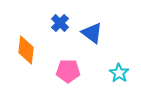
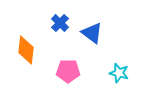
cyan star: rotated 18 degrees counterclockwise
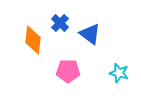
blue triangle: moved 2 px left, 1 px down
orange diamond: moved 7 px right, 10 px up
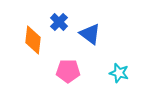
blue cross: moved 1 px left, 1 px up
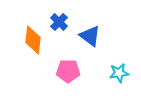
blue triangle: moved 2 px down
cyan star: rotated 24 degrees counterclockwise
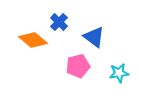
blue triangle: moved 4 px right, 1 px down
orange diamond: rotated 56 degrees counterclockwise
pink pentagon: moved 10 px right, 5 px up; rotated 15 degrees counterclockwise
